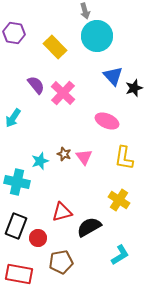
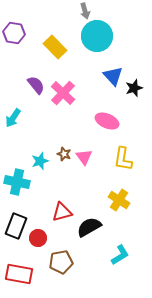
yellow L-shape: moved 1 px left, 1 px down
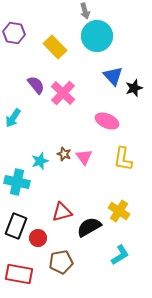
yellow cross: moved 11 px down
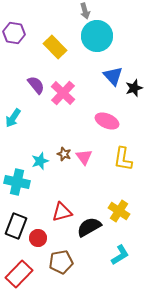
red rectangle: rotated 56 degrees counterclockwise
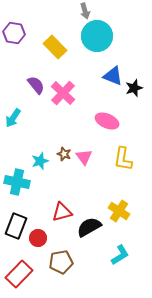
blue triangle: rotated 25 degrees counterclockwise
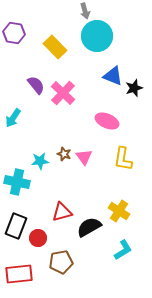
cyan star: rotated 12 degrees clockwise
cyan L-shape: moved 3 px right, 5 px up
red rectangle: rotated 40 degrees clockwise
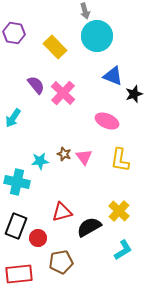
black star: moved 6 px down
yellow L-shape: moved 3 px left, 1 px down
yellow cross: rotated 10 degrees clockwise
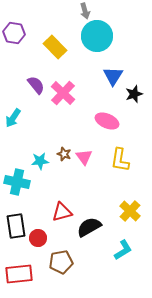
blue triangle: rotated 40 degrees clockwise
yellow cross: moved 11 px right
black rectangle: rotated 30 degrees counterclockwise
